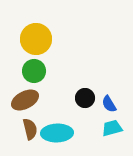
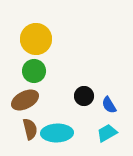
black circle: moved 1 px left, 2 px up
blue semicircle: moved 1 px down
cyan trapezoid: moved 5 px left, 5 px down; rotated 15 degrees counterclockwise
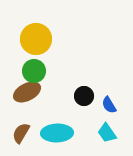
brown ellipse: moved 2 px right, 8 px up
brown semicircle: moved 9 px left, 4 px down; rotated 135 degrees counterclockwise
cyan trapezoid: rotated 95 degrees counterclockwise
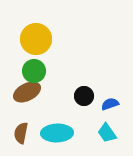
blue semicircle: moved 1 px right, 1 px up; rotated 102 degrees clockwise
brown semicircle: rotated 20 degrees counterclockwise
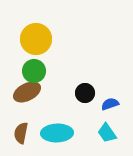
black circle: moved 1 px right, 3 px up
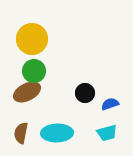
yellow circle: moved 4 px left
cyan trapezoid: rotated 70 degrees counterclockwise
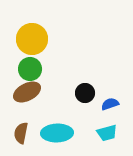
green circle: moved 4 px left, 2 px up
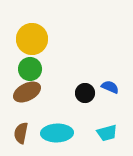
blue semicircle: moved 17 px up; rotated 42 degrees clockwise
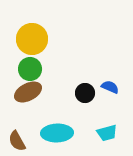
brown ellipse: moved 1 px right
brown semicircle: moved 4 px left, 8 px down; rotated 40 degrees counterclockwise
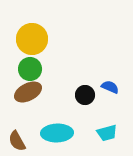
black circle: moved 2 px down
